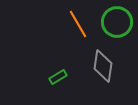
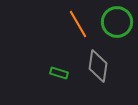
gray diamond: moved 5 px left
green rectangle: moved 1 px right, 4 px up; rotated 48 degrees clockwise
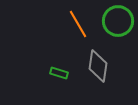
green circle: moved 1 px right, 1 px up
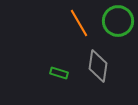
orange line: moved 1 px right, 1 px up
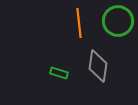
orange line: rotated 24 degrees clockwise
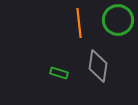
green circle: moved 1 px up
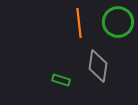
green circle: moved 2 px down
green rectangle: moved 2 px right, 7 px down
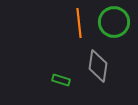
green circle: moved 4 px left
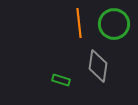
green circle: moved 2 px down
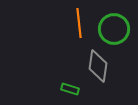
green circle: moved 5 px down
green rectangle: moved 9 px right, 9 px down
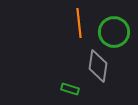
green circle: moved 3 px down
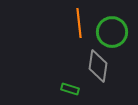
green circle: moved 2 px left
